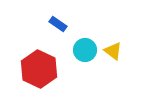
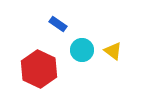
cyan circle: moved 3 px left
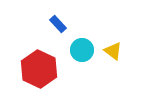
blue rectangle: rotated 12 degrees clockwise
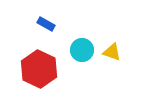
blue rectangle: moved 12 px left; rotated 18 degrees counterclockwise
yellow triangle: moved 1 px left, 1 px down; rotated 18 degrees counterclockwise
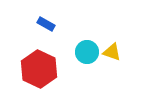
cyan circle: moved 5 px right, 2 px down
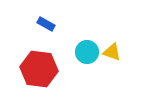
red hexagon: rotated 18 degrees counterclockwise
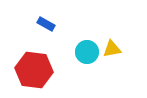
yellow triangle: moved 3 px up; rotated 30 degrees counterclockwise
red hexagon: moved 5 px left, 1 px down
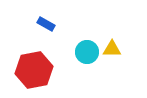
yellow triangle: rotated 12 degrees clockwise
red hexagon: rotated 18 degrees counterclockwise
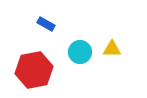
cyan circle: moved 7 px left
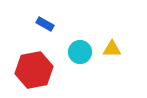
blue rectangle: moved 1 px left
